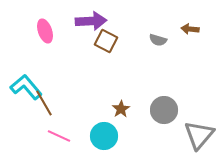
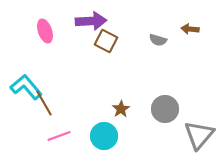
gray circle: moved 1 px right, 1 px up
pink line: rotated 45 degrees counterclockwise
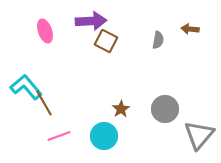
gray semicircle: rotated 96 degrees counterclockwise
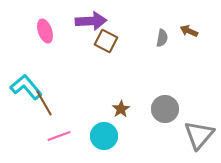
brown arrow: moved 1 px left, 2 px down; rotated 18 degrees clockwise
gray semicircle: moved 4 px right, 2 px up
